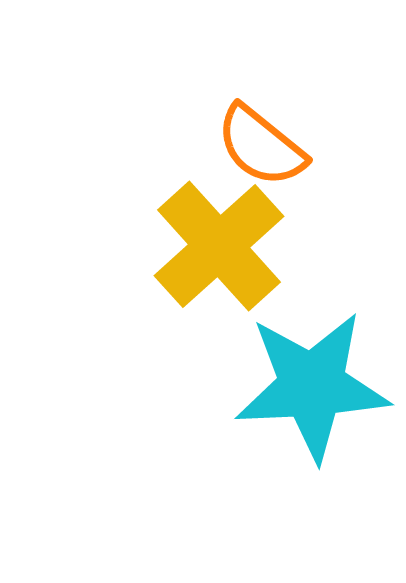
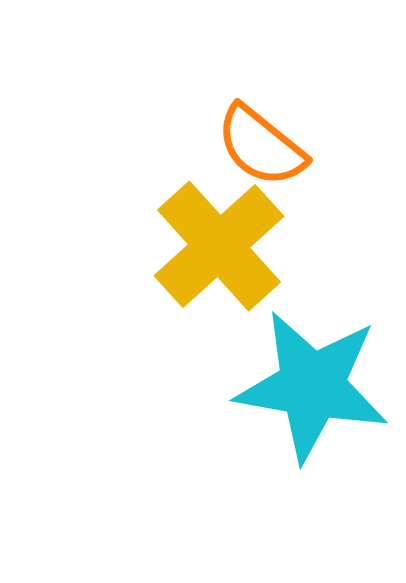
cyan star: rotated 13 degrees clockwise
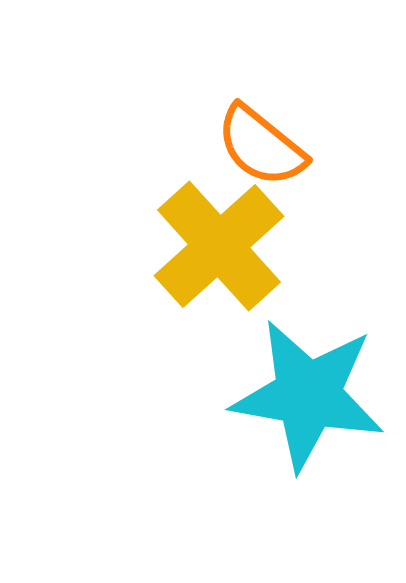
cyan star: moved 4 px left, 9 px down
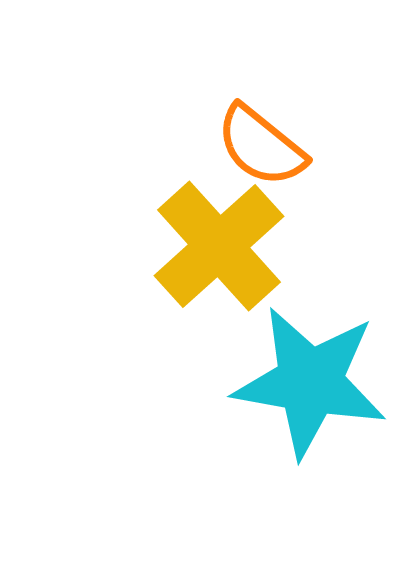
cyan star: moved 2 px right, 13 px up
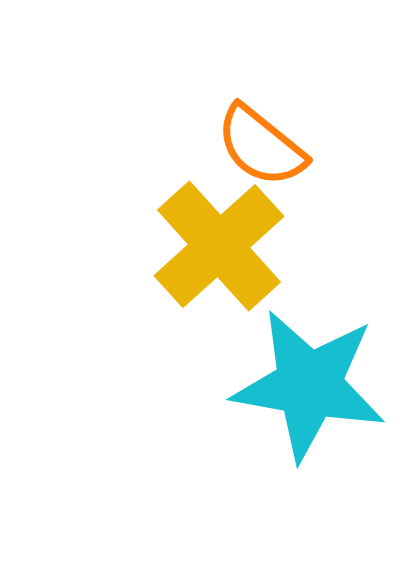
cyan star: moved 1 px left, 3 px down
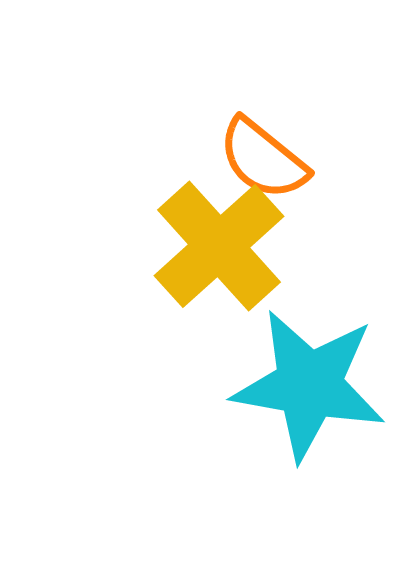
orange semicircle: moved 2 px right, 13 px down
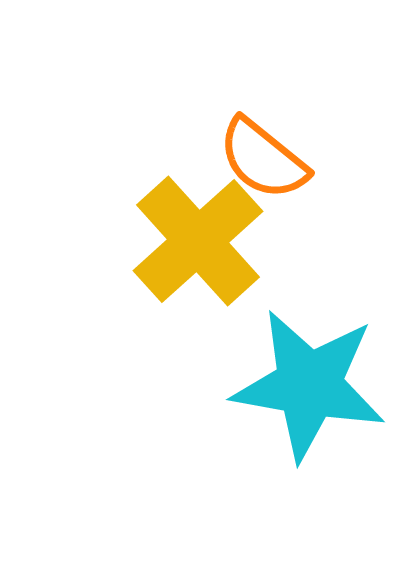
yellow cross: moved 21 px left, 5 px up
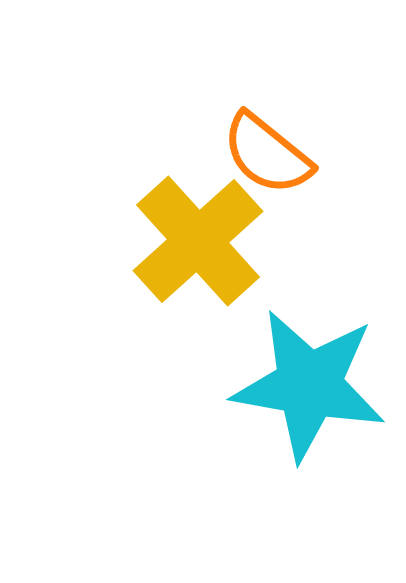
orange semicircle: moved 4 px right, 5 px up
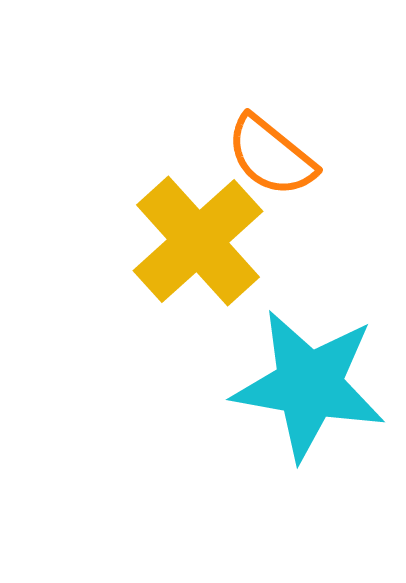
orange semicircle: moved 4 px right, 2 px down
